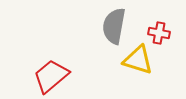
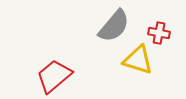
gray semicircle: rotated 150 degrees counterclockwise
red trapezoid: moved 3 px right
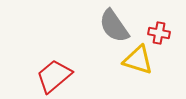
gray semicircle: rotated 105 degrees clockwise
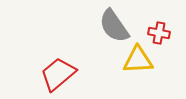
yellow triangle: rotated 20 degrees counterclockwise
red trapezoid: moved 4 px right, 2 px up
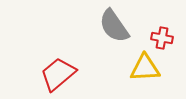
red cross: moved 3 px right, 5 px down
yellow triangle: moved 7 px right, 8 px down
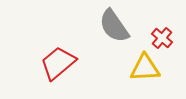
red cross: rotated 30 degrees clockwise
red trapezoid: moved 11 px up
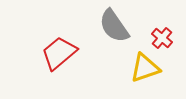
red trapezoid: moved 1 px right, 10 px up
yellow triangle: rotated 16 degrees counterclockwise
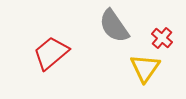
red trapezoid: moved 8 px left
yellow triangle: rotated 36 degrees counterclockwise
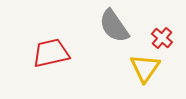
red trapezoid: rotated 27 degrees clockwise
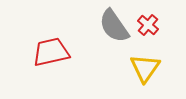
red cross: moved 14 px left, 13 px up
red trapezoid: moved 1 px up
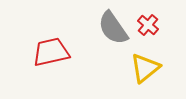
gray semicircle: moved 1 px left, 2 px down
yellow triangle: rotated 16 degrees clockwise
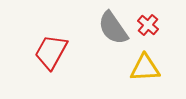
red trapezoid: rotated 48 degrees counterclockwise
yellow triangle: rotated 36 degrees clockwise
